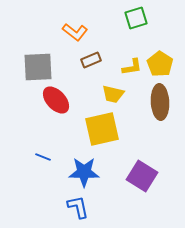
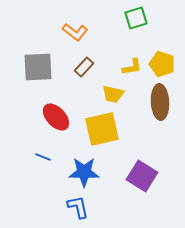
brown rectangle: moved 7 px left, 7 px down; rotated 24 degrees counterclockwise
yellow pentagon: moved 2 px right; rotated 15 degrees counterclockwise
red ellipse: moved 17 px down
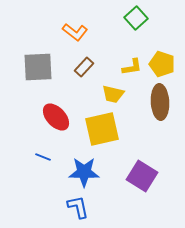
green square: rotated 25 degrees counterclockwise
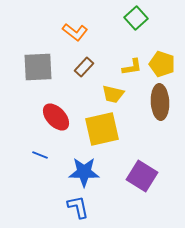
blue line: moved 3 px left, 2 px up
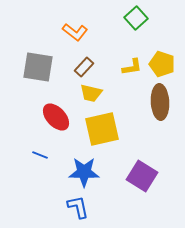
gray square: rotated 12 degrees clockwise
yellow trapezoid: moved 22 px left, 1 px up
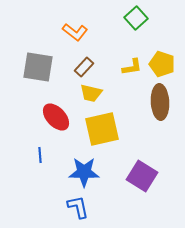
blue line: rotated 63 degrees clockwise
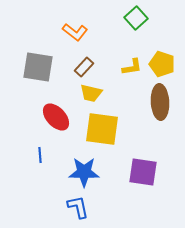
yellow square: rotated 21 degrees clockwise
purple square: moved 1 px right, 4 px up; rotated 24 degrees counterclockwise
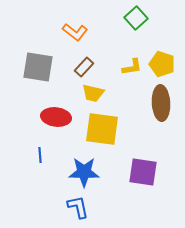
yellow trapezoid: moved 2 px right
brown ellipse: moved 1 px right, 1 px down
red ellipse: rotated 40 degrees counterclockwise
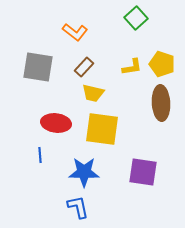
red ellipse: moved 6 px down
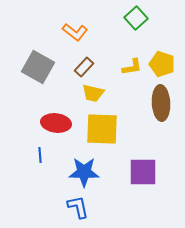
gray square: rotated 20 degrees clockwise
yellow square: rotated 6 degrees counterclockwise
purple square: rotated 8 degrees counterclockwise
